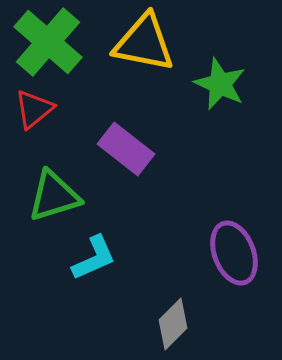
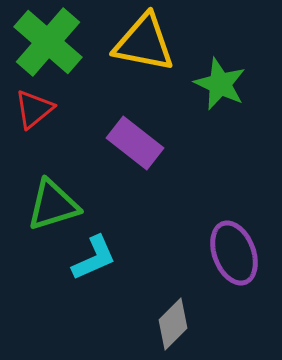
purple rectangle: moved 9 px right, 6 px up
green triangle: moved 1 px left, 9 px down
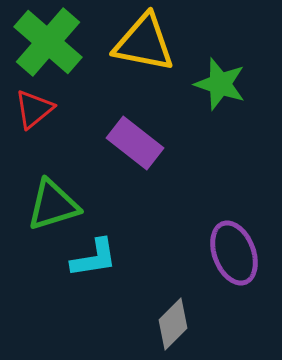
green star: rotated 6 degrees counterclockwise
cyan L-shape: rotated 15 degrees clockwise
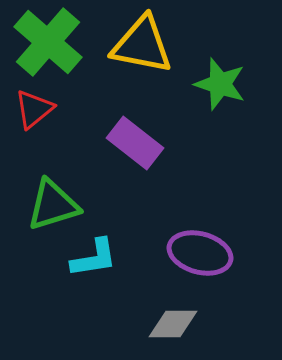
yellow triangle: moved 2 px left, 2 px down
purple ellipse: moved 34 px left; rotated 54 degrees counterclockwise
gray diamond: rotated 45 degrees clockwise
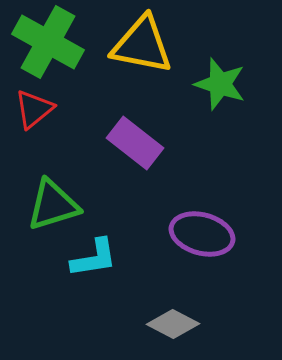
green cross: rotated 12 degrees counterclockwise
purple ellipse: moved 2 px right, 19 px up
gray diamond: rotated 27 degrees clockwise
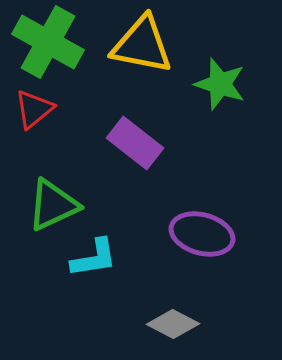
green triangle: rotated 8 degrees counterclockwise
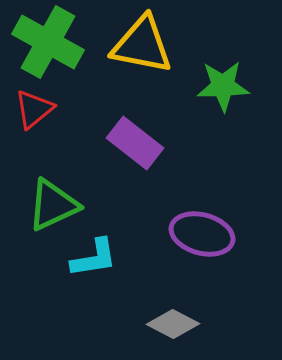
green star: moved 3 px right, 2 px down; rotated 20 degrees counterclockwise
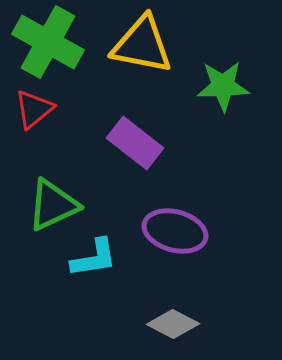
purple ellipse: moved 27 px left, 3 px up
